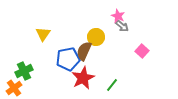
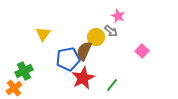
gray arrow: moved 11 px left, 5 px down
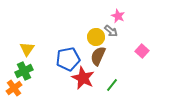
yellow triangle: moved 16 px left, 15 px down
brown semicircle: moved 14 px right, 5 px down
red star: rotated 20 degrees counterclockwise
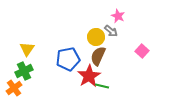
red star: moved 6 px right, 2 px up; rotated 15 degrees clockwise
green line: moved 10 px left, 1 px down; rotated 64 degrees clockwise
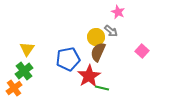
pink star: moved 4 px up
brown semicircle: moved 4 px up
green cross: rotated 12 degrees counterclockwise
green line: moved 2 px down
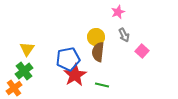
pink star: rotated 24 degrees clockwise
gray arrow: moved 13 px right, 4 px down; rotated 24 degrees clockwise
brown semicircle: rotated 18 degrees counterclockwise
red star: moved 14 px left, 1 px up
green line: moved 3 px up
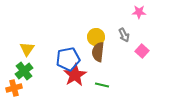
pink star: moved 21 px right; rotated 24 degrees clockwise
orange cross: rotated 21 degrees clockwise
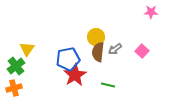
pink star: moved 12 px right
gray arrow: moved 9 px left, 14 px down; rotated 80 degrees clockwise
green cross: moved 8 px left, 5 px up
green line: moved 6 px right
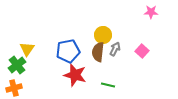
yellow circle: moved 7 px right, 2 px up
gray arrow: rotated 152 degrees clockwise
blue pentagon: moved 8 px up
green cross: moved 1 px right, 1 px up
red star: rotated 25 degrees counterclockwise
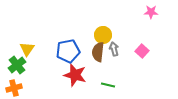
gray arrow: moved 1 px left; rotated 40 degrees counterclockwise
